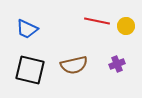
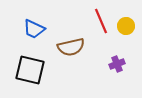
red line: moved 4 px right; rotated 55 degrees clockwise
blue trapezoid: moved 7 px right
brown semicircle: moved 3 px left, 18 px up
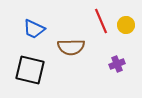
yellow circle: moved 1 px up
brown semicircle: rotated 12 degrees clockwise
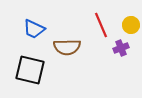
red line: moved 4 px down
yellow circle: moved 5 px right
brown semicircle: moved 4 px left
purple cross: moved 4 px right, 16 px up
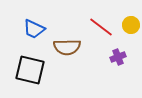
red line: moved 2 px down; rotated 30 degrees counterclockwise
purple cross: moved 3 px left, 9 px down
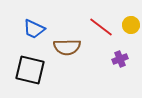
purple cross: moved 2 px right, 2 px down
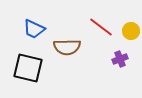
yellow circle: moved 6 px down
black square: moved 2 px left, 2 px up
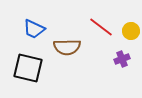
purple cross: moved 2 px right
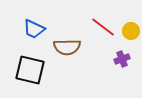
red line: moved 2 px right
black square: moved 2 px right, 2 px down
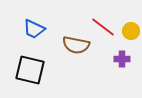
brown semicircle: moved 9 px right, 2 px up; rotated 12 degrees clockwise
purple cross: rotated 21 degrees clockwise
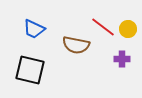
yellow circle: moved 3 px left, 2 px up
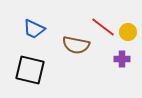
yellow circle: moved 3 px down
